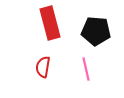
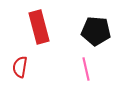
red rectangle: moved 11 px left, 4 px down
red semicircle: moved 23 px left
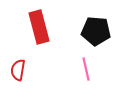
red semicircle: moved 2 px left, 3 px down
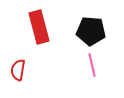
black pentagon: moved 5 px left
pink line: moved 6 px right, 4 px up
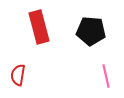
pink line: moved 14 px right, 11 px down
red semicircle: moved 5 px down
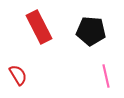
red rectangle: rotated 12 degrees counterclockwise
red semicircle: rotated 140 degrees clockwise
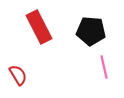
pink line: moved 2 px left, 9 px up
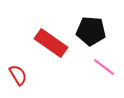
red rectangle: moved 12 px right, 16 px down; rotated 28 degrees counterclockwise
pink line: rotated 40 degrees counterclockwise
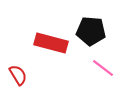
red rectangle: rotated 20 degrees counterclockwise
pink line: moved 1 px left, 1 px down
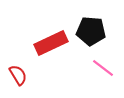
red rectangle: rotated 40 degrees counterclockwise
